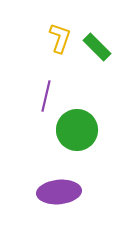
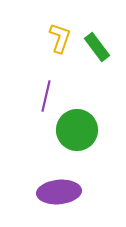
green rectangle: rotated 8 degrees clockwise
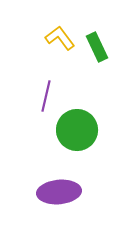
yellow L-shape: rotated 56 degrees counterclockwise
green rectangle: rotated 12 degrees clockwise
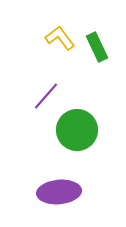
purple line: rotated 28 degrees clockwise
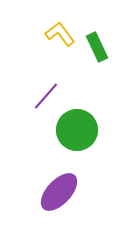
yellow L-shape: moved 4 px up
purple ellipse: rotated 42 degrees counterclockwise
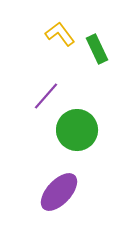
green rectangle: moved 2 px down
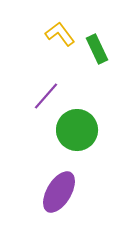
purple ellipse: rotated 12 degrees counterclockwise
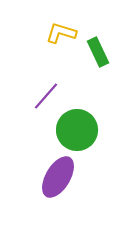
yellow L-shape: moved 1 px right, 1 px up; rotated 36 degrees counterclockwise
green rectangle: moved 1 px right, 3 px down
purple ellipse: moved 1 px left, 15 px up
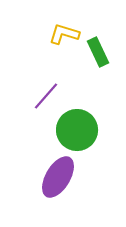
yellow L-shape: moved 3 px right, 1 px down
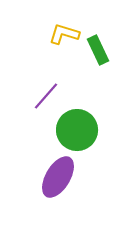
green rectangle: moved 2 px up
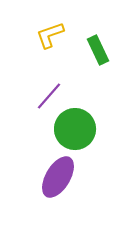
yellow L-shape: moved 14 px left, 1 px down; rotated 36 degrees counterclockwise
purple line: moved 3 px right
green circle: moved 2 px left, 1 px up
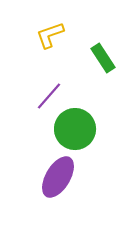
green rectangle: moved 5 px right, 8 px down; rotated 8 degrees counterclockwise
